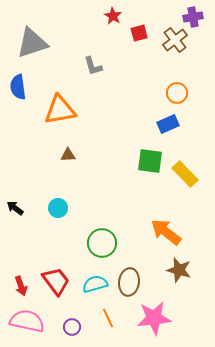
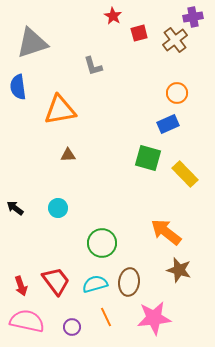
green square: moved 2 px left, 3 px up; rotated 8 degrees clockwise
orange line: moved 2 px left, 1 px up
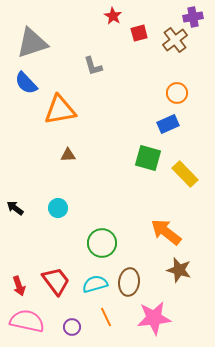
blue semicircle: moved 8 px right, 4 px up; rotated 35 degrees counterclockwise
red arrow: moved 2 px left
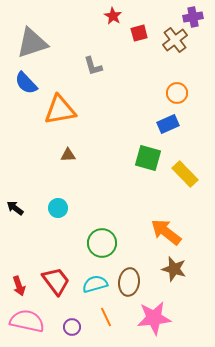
brown star: moved 5 px left, 1 px up
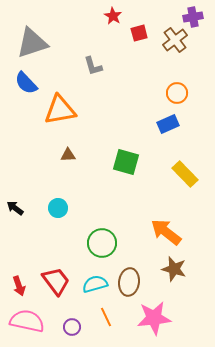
green square: moved 22 px left, 4 px down
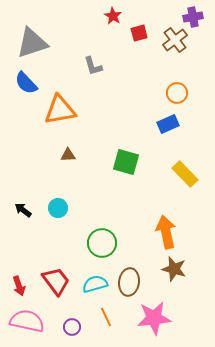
black arrow: moved 8 px right, 2 px down
orange arrow: rotated 40 degrees clockwise
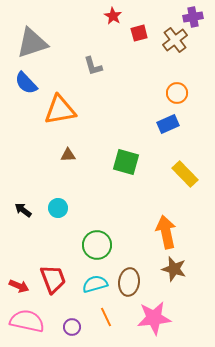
green circle: moved 5 px left, 2 px down
red trapezoid: moved 3 px left, 2 px up; rotated 16 degrees clockwise
red arrow: rotated 48 degrees counterclockwise
